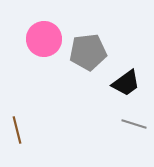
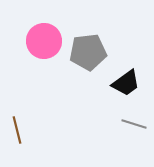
pink circle: moved 2 px down
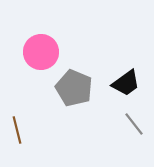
pink circle: moved 3 px left, 11 px down
gray pentagon: moved 14 px left, 36 px down; rotated 30 degrees clockwise
gray line: rotated 35 degrees clockwise
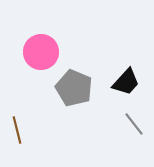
black trapezoid: moved 1 px up; rotated 12 degrees counterclockwise
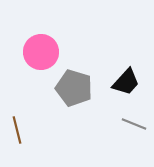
gray pentagon: rotated 6 degrees counterclockwise
gray line: rotated 30 degrees counterclockwise
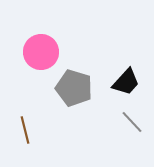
gray line: moved 2 px left, 2 px up; rotated 25 degrees clockwise
brown line: moved 8 px right
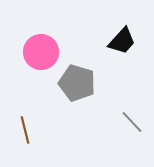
black trapezoid: moved 4 px left, 41 px up
gray pentagon: moved 3 px right, 5 px up
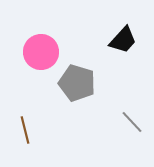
black trapezoid: moved 1 px right, 1 px up
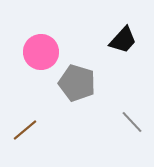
brown line: rotated 64 degrees clockwise
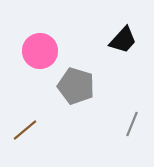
pink circle: moved 1 px left, 1 px up
gray pentagon: moved 1 px left, 3 px down
gray line: moved 2 px down; rotated 65 degrees clockwise
